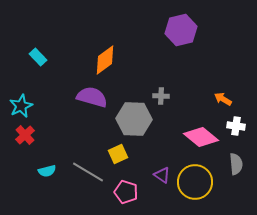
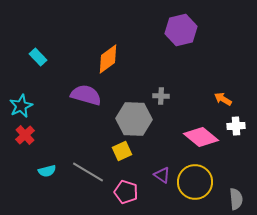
orange diamond: moved 3 px right, 1 px up
purple semicircle: moved 6 px left, 2 px up
white cross: rotated 12 degrees counterclockwise
yellow square: moved 4 px right, 3 px up
gray semicircle: moved 35 px down
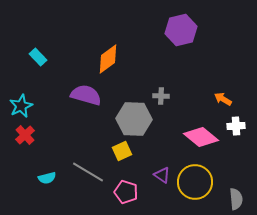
cyan semicircle: moved 7 px down
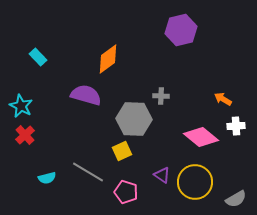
cyan star: rotated 20 degrees counterclockwise
gray semicircle: rotated 65 degrees clockwise
